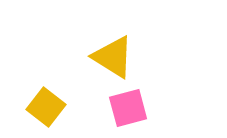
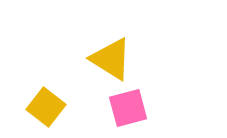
yellow triangle: moved 2 px left, 2 px down
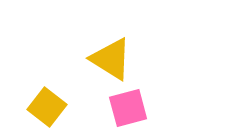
yellow square: moved 1 px right
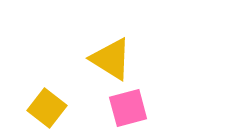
yellow square: moved 1 px down
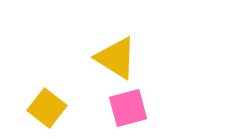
yellow triangle: moved 5 px right, 1 px up
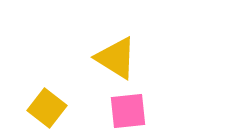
pink square: moved 3 px down; rotated 9 degrees clockwise
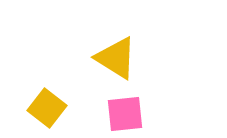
pink square: moved 3 px left, 3 px down
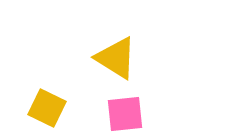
yellow square: rotated 12 degrees counterclockwise
